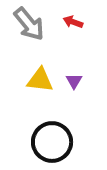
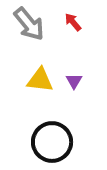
red arrow: rotated 30 degrees clockwise
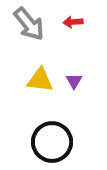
red arrow: rotated 54 degrees counterclockwise
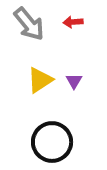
yellow triangle: rotated 40 degrees counterclockwise
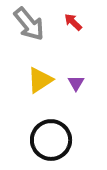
red arrow: rotated 48 degrees clockwise
purple triangle: moved 2 px right, 2 px down
black circle: moved 1 px left, 2 px up
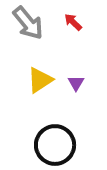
gray arrow: moved 1 px left, 1 px up
black circle: moved 4 px right, 5 px down
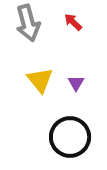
gray arrow: rotated 24 degrees clockwise
yellow triangle: rotated 36 degrees counterclockwise
black circle: moved 15 px right, 8 px up
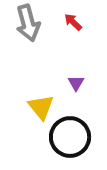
yellow triangle: moved 1 px right, 27 px down
